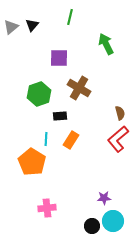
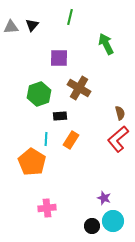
gray triangle: rotated 35 degrees clockwise
purple star: rotated 24 degrees clockwise
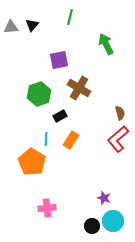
purple square: moved 2 px down; rotated 12 degrees counterclockwise
black rectangle: rotated 24 degrees counterclockwise
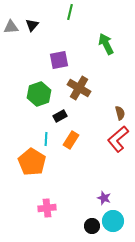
green line: moved 5 px up
